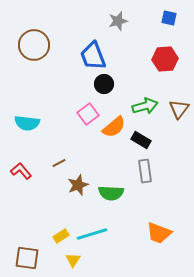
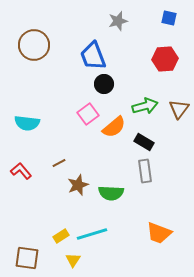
black rectangle: moved 3 px right, 2 px down
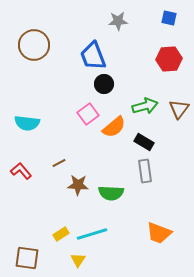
gray star: rotated 12 degrees clockwise
red hexagon: moved 4 px right
brown star: rotated 25 degrees clockwise
yellow rectangle: moved 2 px up
yellow triangle: moved 5 px right
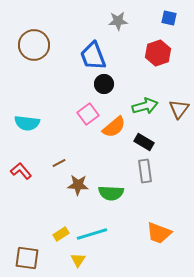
red hexagon: moved 11 px left, 6 px up; rotated 15 degrees counterclockwise
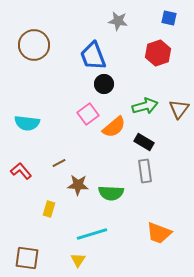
gray star: rotated 12 degrees clockwise
yellow rectangle: moved 12 px left, 25 px up; rotated 42 degrees counterclockwise
